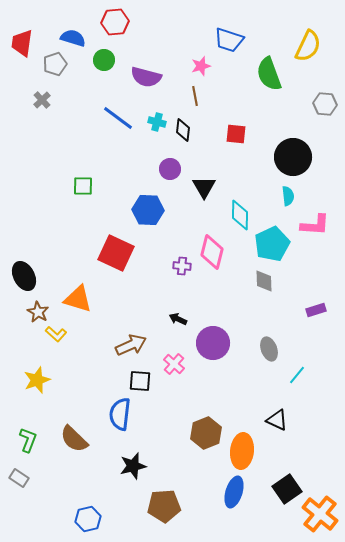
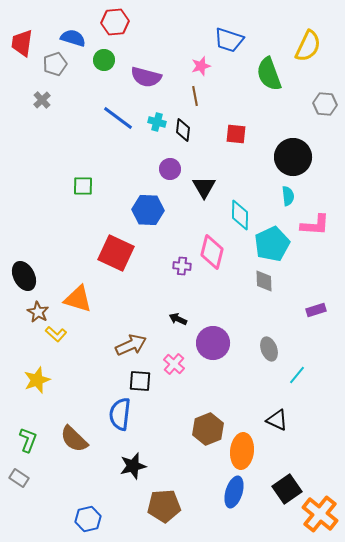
brown hexagon at (206, 433): moved 2 px right, 4 px up
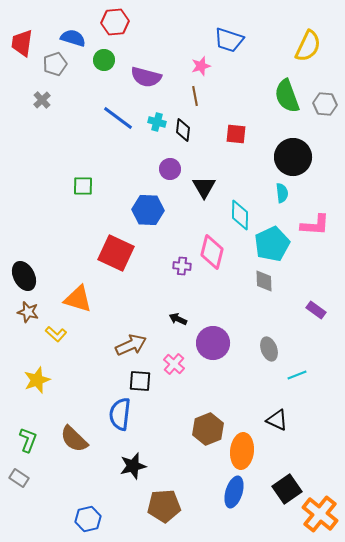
green semicircle at (269, 74): moved 18 px right, 22 px down
cyan semicircle at (288, 196): moved 6 px left, 3 px up
purple rectangle at (316, 310): rotated 54 degrees clockwise
brown star at (38, 312): moved 10 px left; rotated 15 degrees counterclockwise
cyan line at (297, 375): rotated 30 degrees clockwise
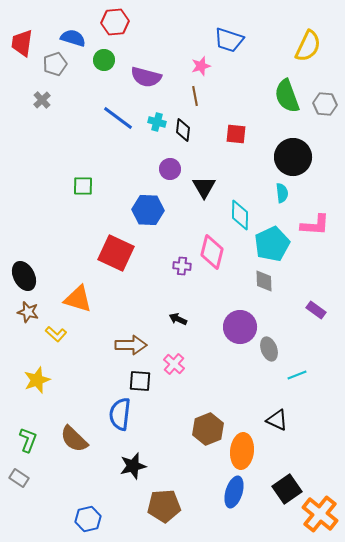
purple circle at (213, 343): moved 27 px right, 16 px up
brown arrow at (131, 345): rotated 24 degrees clockwise
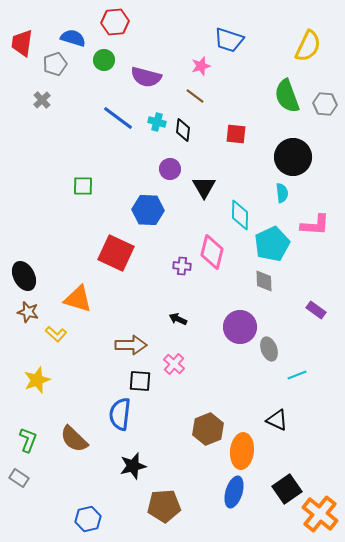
brown line at (195, 96): rotated 42 degrees counterclockwise
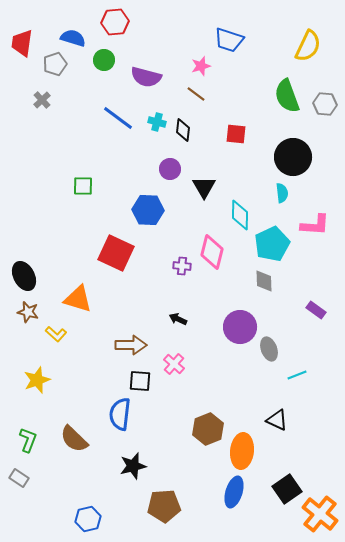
brown line at (195, 96): moved 1 px right, 2 px up
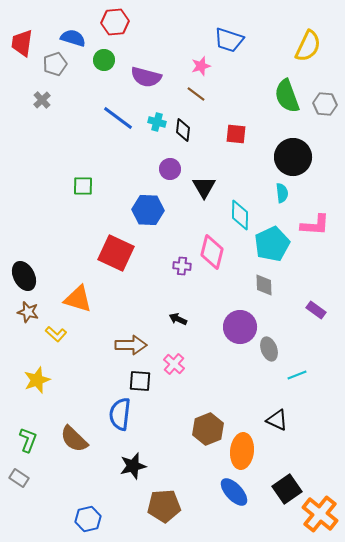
gray diamond at (264, 281): moved 4 px down
blue ellipse at (234, 492): rotated 60 degrees counterclockwise
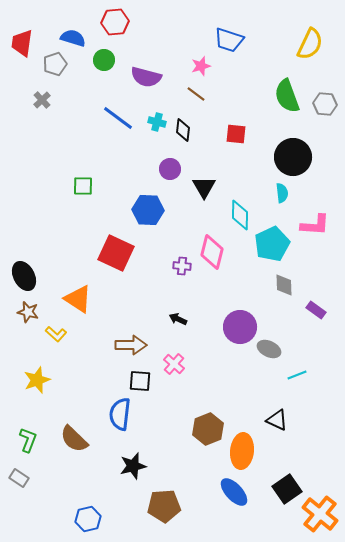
yellow semicircle at (308, 46): moved 2 px right, 2 px up
gray diamond at (264, 285): moved 20 px right
orange triangle at (78, 299): rotated 16 degrees clockwise
gray ellipse at (269, 349): rotated 45 degrees counterclockwise
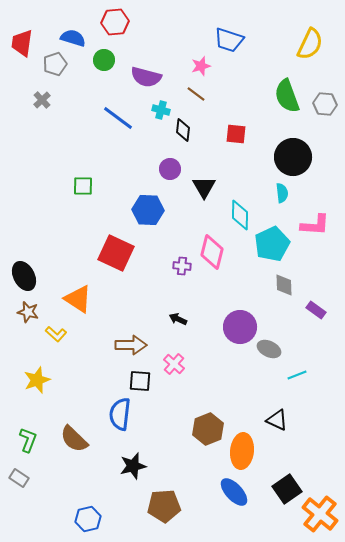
cyan cross at (157, 122): moved 4 px right, 12 px up
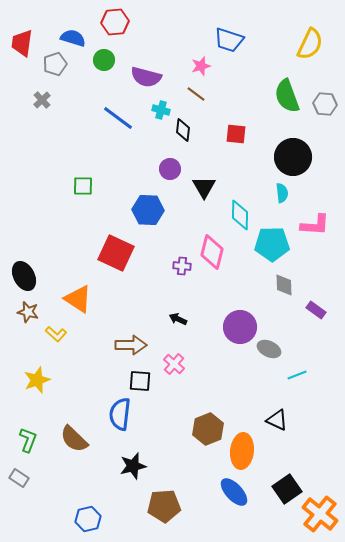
cyan pentagon at (272, 244): rotated 24 degrees clockwise
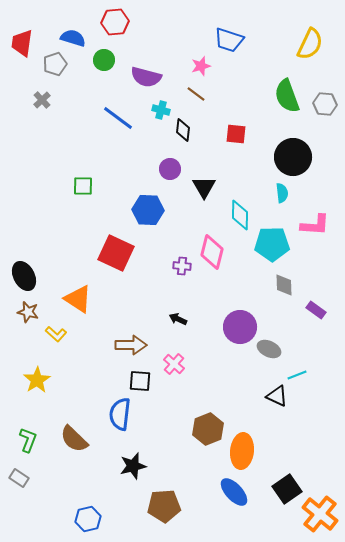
yellow star at (37, 380): rotated 12 degrees counterclockwise
black triangle at (277, 420): moved 24 px up
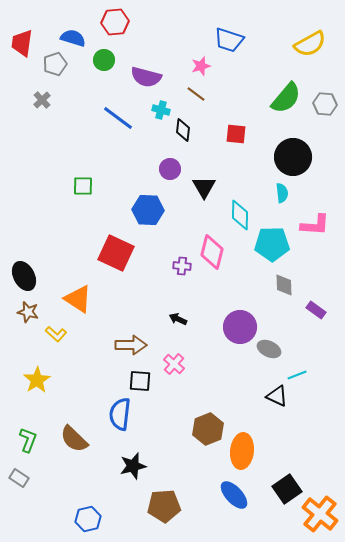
yellow semicircle at (310, 44): rotated 36 degrees clockwise
green semicircle at (287, 96): moved 1 px left, 2 px down; rotated 120 degrees counterclockwise
blue ellipse at (234, 492): moved 3 px down
